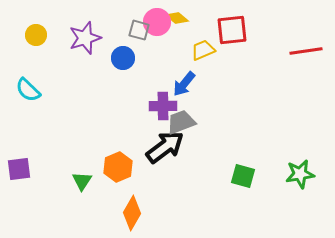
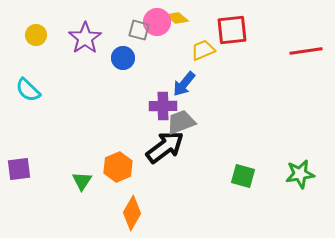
purple star: rotated 16 degrees counterclockwise
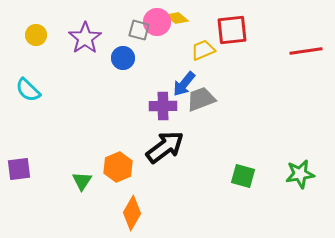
gray trapezoid: moved 20 px right, 23 px up
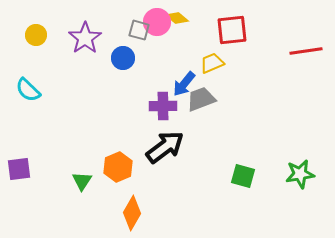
yellow trapezoid: moved 9 px right, 13 px down
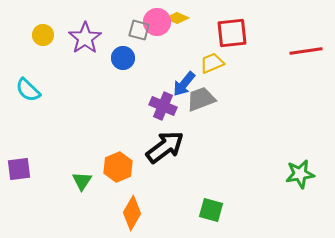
yellow diamond: rotated 15 degrees counterclockwise
red square: moved 3 px down
yellow circle: moved 7 px right
purple cross: rotated 24 degrees clockwise
green square: moved 32 px left, 34 px down
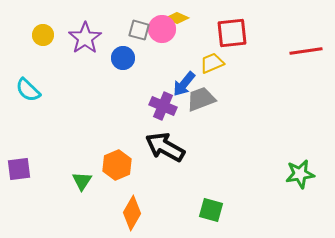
pink circle: moved 5 px right, 7 px down
black arrow: rotated 114 degrees counterclockwise
orange hexagon: moved 1 px left, 2 px up
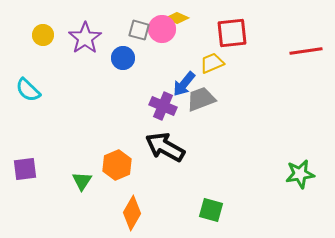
purple square: moved 6 px right
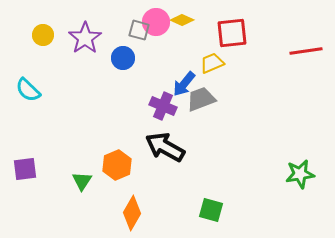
yellow diamond: moved 5 px right, 2 px down
pink circle: moved 6 px left, 7 px up
